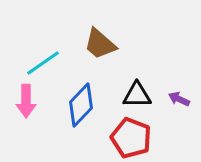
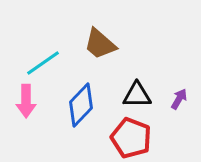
purple arrow: rotated 95 degrees clockwise
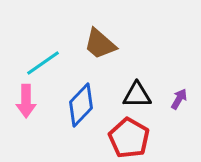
red pentagon: moved 2 px left; rotated 9 degrees clockwise
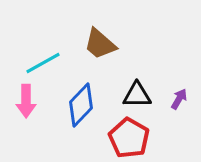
cyan line: rotated 6 degrees clockwise
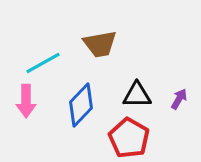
brown trapezoid: rotated 51 degrees counterclockwise
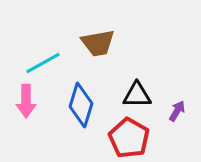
brown trapezoid: moved 2 px left, 1 px up
purple arrow: moved 2 px left, 12 px down
blue diamond: rotated 27 degrees counterclockwise
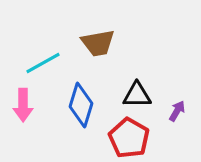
pink arrow: moved 3 px left, 4 px down
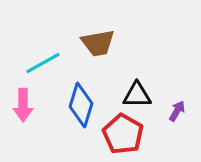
red pentagon: moved 6 px left, 4 px up
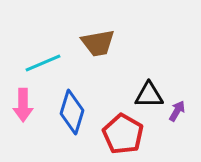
cyan line: rotated 6 degrees clockwise
black triangle: moved 12 px right
blue diamond: moved 9 px left, 7 px down
